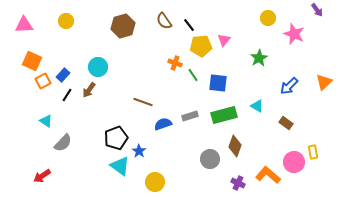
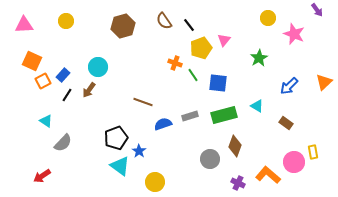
yellow pentagon at (201, 46): moved 2 px down; rotated 15 degrees counterclockwise
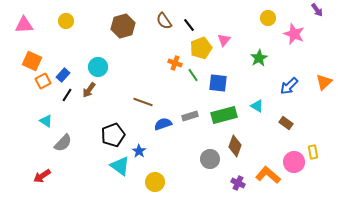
black pentagon at (116, 138): moved 3 px left, 3 px up
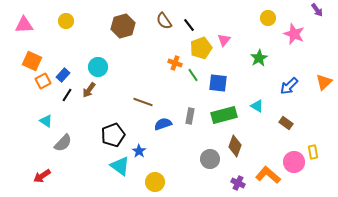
gray rectangle at (190, 116): rotated 63 degrees counterclockwise
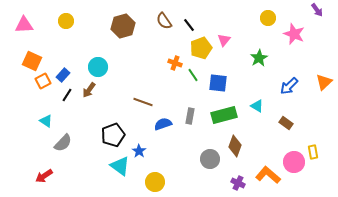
red arrow at (42, 176): moved 2 px right
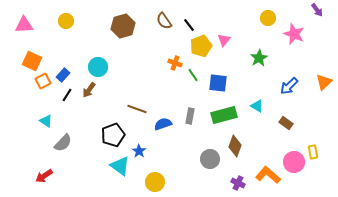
yellow pentagon at (201, 48): moved 2 px up
brown line at (143, 102): moved 6 px left, 7 px down
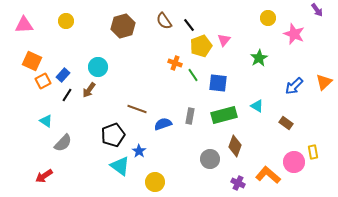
blue arrow at (289, 86): moved 5 px right
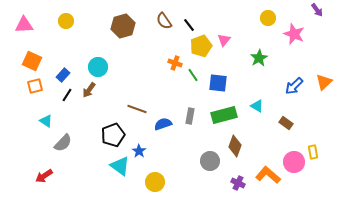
orange square at (43, 81): moved 8 px left, 5 px down; rotated 14 degrees clockwise
gray circle at (210, 159): moved 2 px down
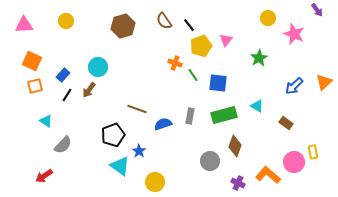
pink triangle at (224, 40): moved 2 px right
gray semicircle at (63, 143): moved 2 px down
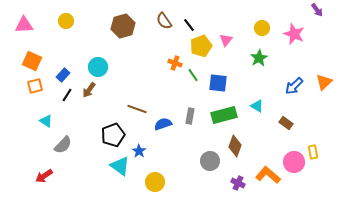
yellow circle at (268, 18): moved 6 px left, 10 px down
